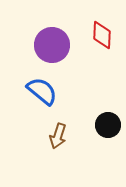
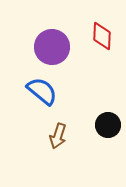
red diamond: moved 1 px down
purple circle: moved 2 px down
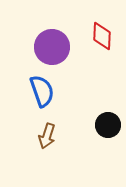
blue semicircle: rotated 32 degrees clockwise
brown arrow: moved 11 px left
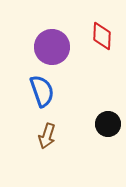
black circle: moved 1 px up
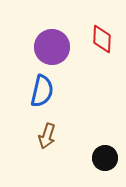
red diamond: moved 3 px down
blue semicircle: rotated 32 degrees clockwise
black circle: moved 3 px left, 34 px down
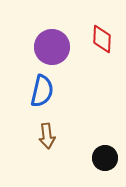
brown arrow: rotated 25 degrees counterclockwise
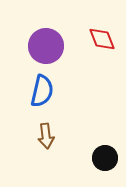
red diamond: rotated 24 degrees counterclockwise
purple circle: moved 6 px left, 1 px up
brown arrow: moved 1 px left
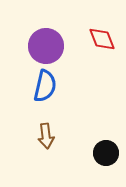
blue semicircle: moved 3 px right, 5 px up
black circle: moved 1 px right, 5 px up
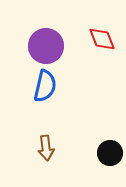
brown arrow: moved 12 px down
black circle: moved 4 px right
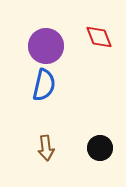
red diamond: moved 3 px left, 2 px up
blue semicircle: moved 1 px left, 1 px up
black circle: moved 10 px left, 5 px up
